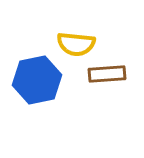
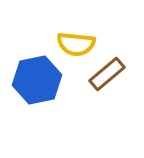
brown rectangle: rotated 36 degrees counterclockwise
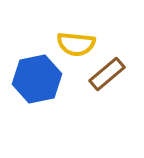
blue hexagon: moved 1 px up
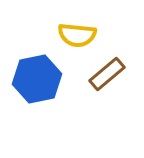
yellow semicircle: moved 1 px right, 9 px up
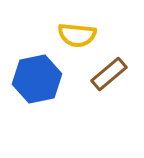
brown rectangle: moved 2 px right
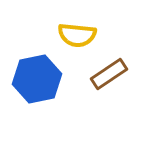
brown rectangle: rotated 6 degrees clockwise
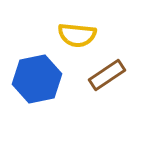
brown rectangle: moved 2 px left, 1 px down
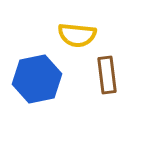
brown rectangle: rotated 63 degrees counterclockwise
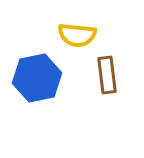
blue hexagon: moved 1 px up
